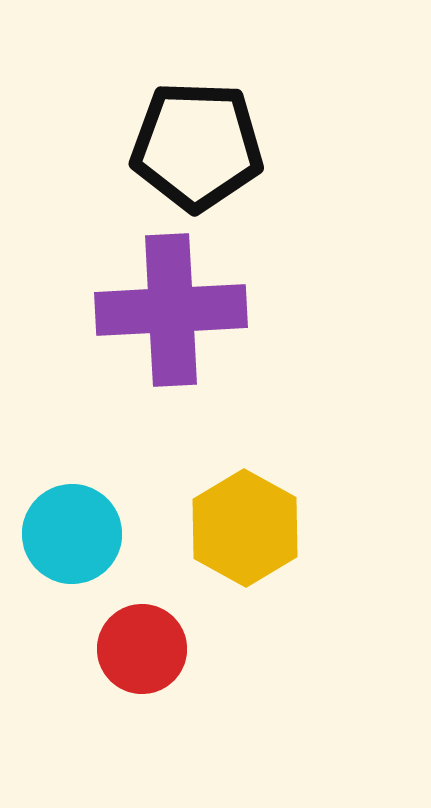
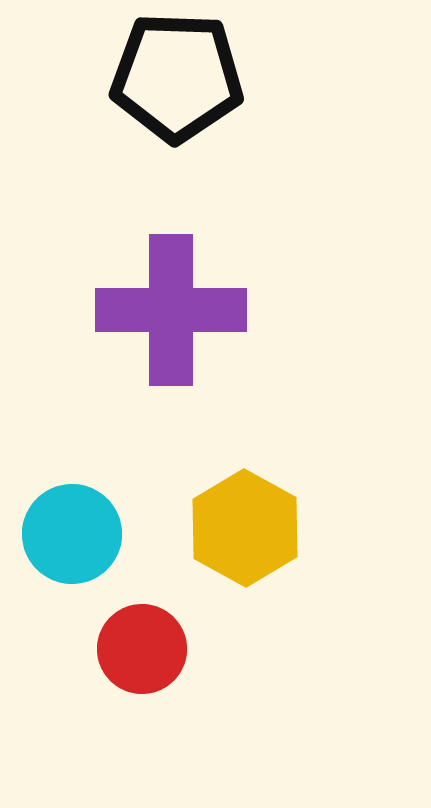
black pentagon: moved 20 px left, 69 px up
purple cross: rotated 3 degrees clockwise
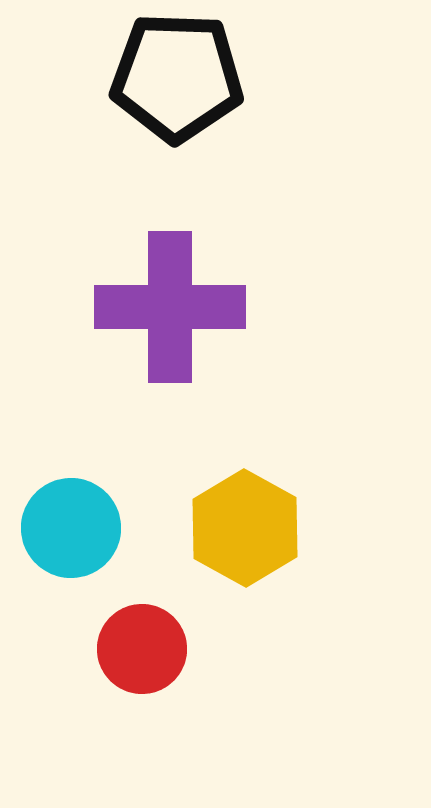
purple cross: moved 1 px left, 3 px up
cyan circle: moved 1 px left, 6 px up
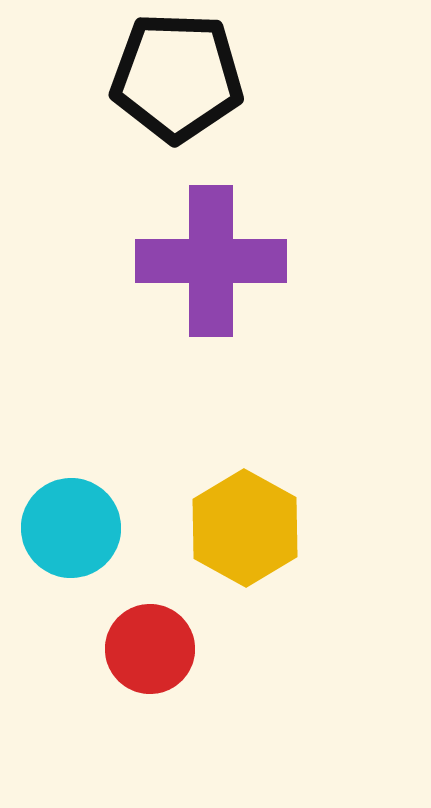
purple cross: moved 41 px right, 46 px up
red circle: moved 8 px right
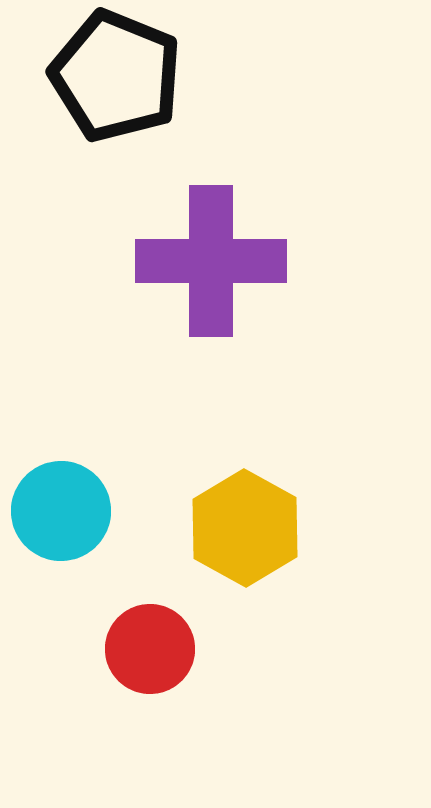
black pentagon: moved 61 px left, 1 px up; rotated 20 degrees clockwise
cyan circle: moved 10 px left, 17 px up
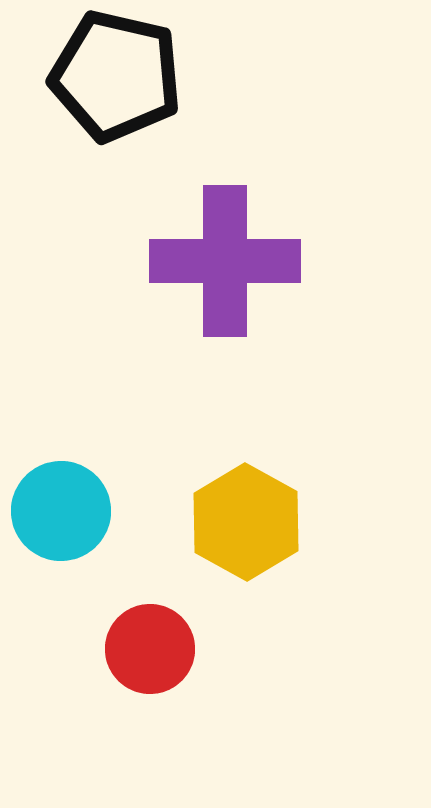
black pentagon: rotated 9 degrees counterclockwise
purple cross: moved 14 px right
yellow hexagon: moved 1 px right, 6 px up
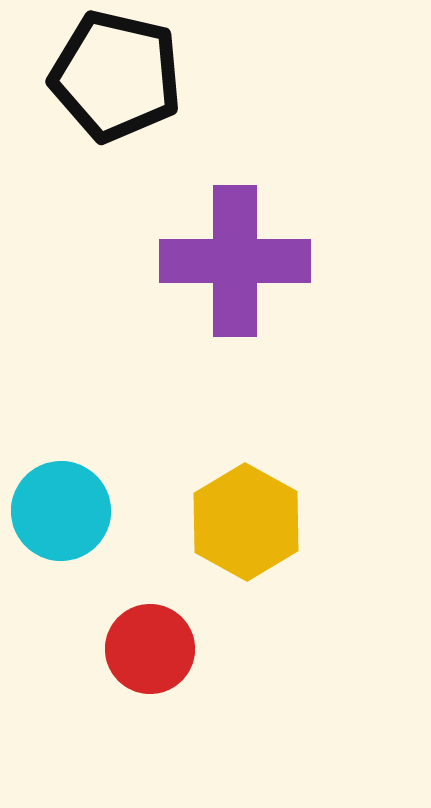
purple cross: moved 10 px right
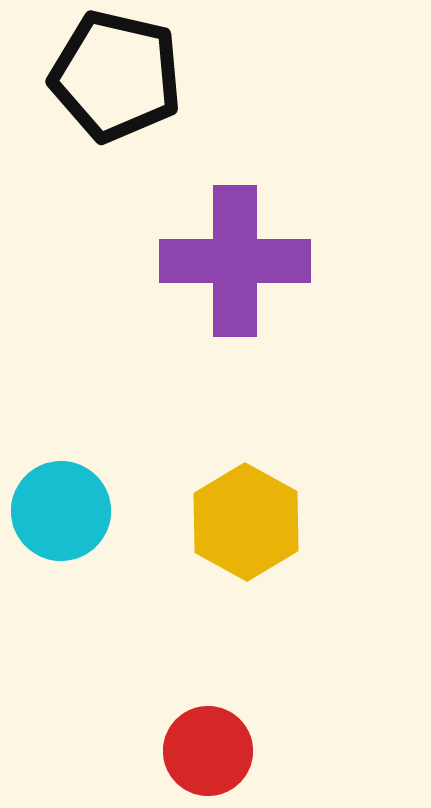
red circle: moved 58 px right, 102 px down
